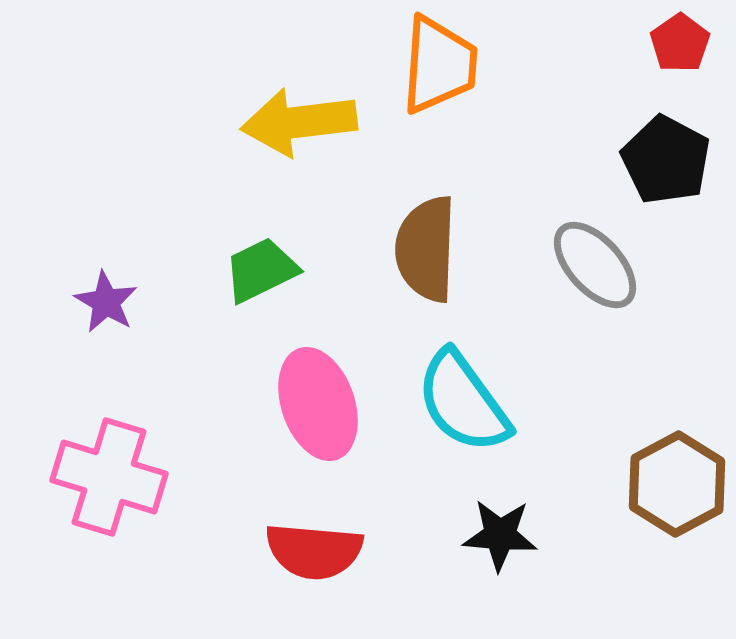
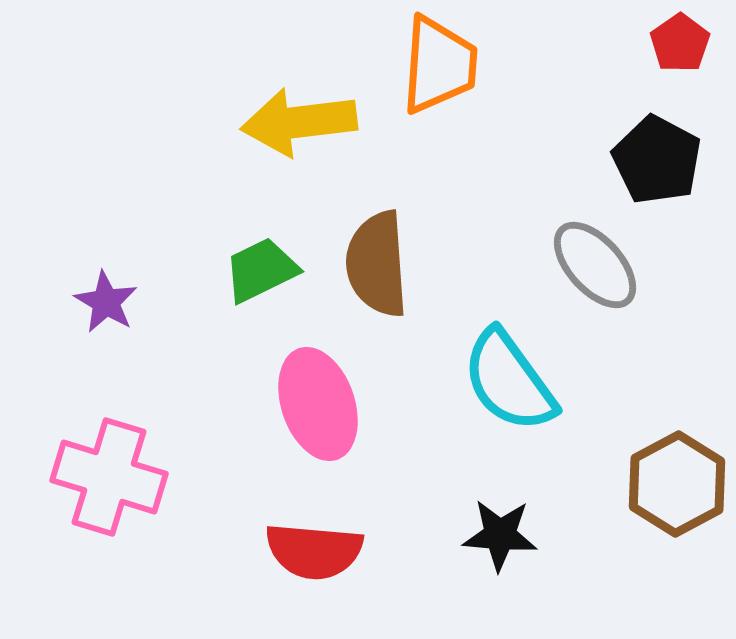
black pentagon: moved 9 px left
brown semicircle: moved 49 px left, 15 px down; rotated 6 degrees counterclockwise
cyan semicircle: moved 46 px right, 21 px up
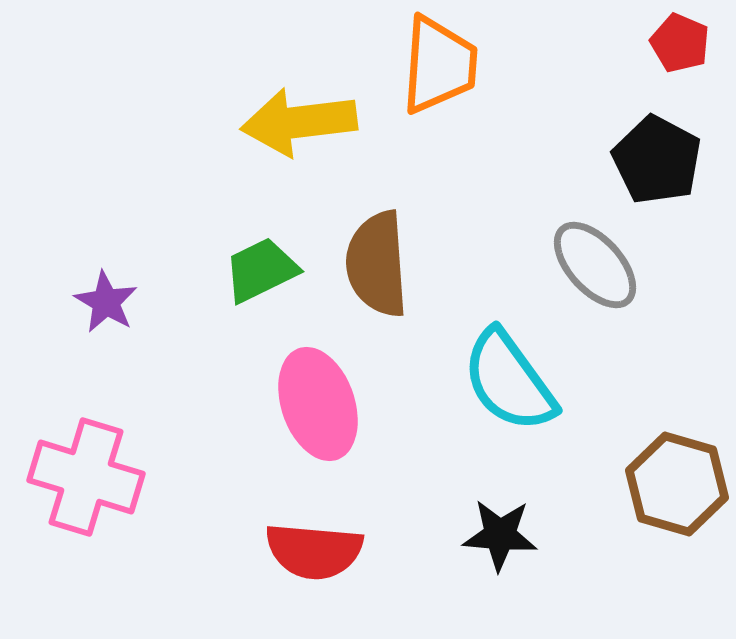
red pentagon: rotated 14 degrees counterclockwise
pink cross: moved 23 px left
brown hexagon: rotated 16 degrees counterclockwise
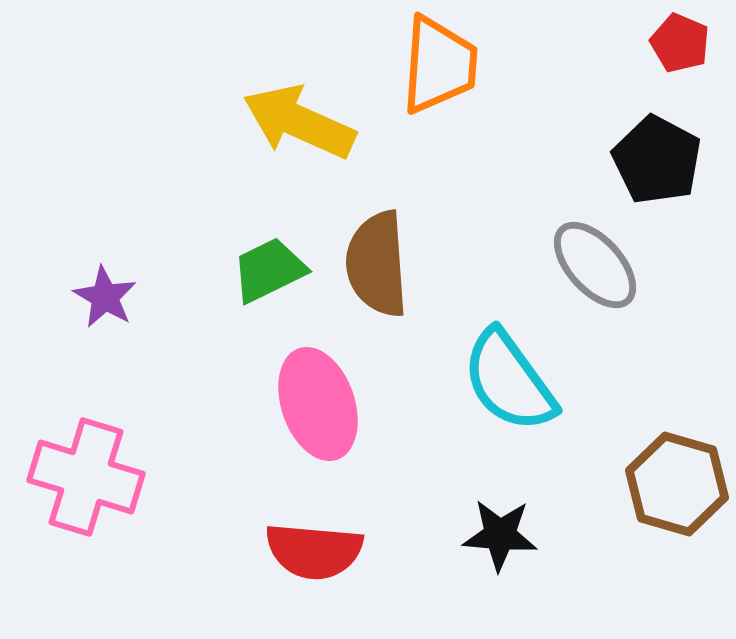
yellow arrow: rotated 31 degrees clockwise
green trapezoid: moved 8 px right
purple star: moved 1 px left, 5 px up
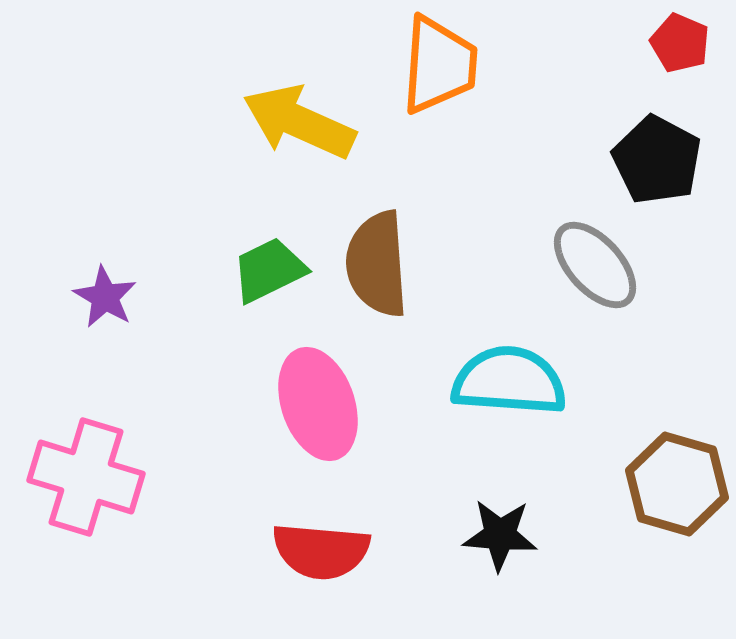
cyan semicircle: rotated 130 degrees clockwise
red semicircle: moved 7 px right
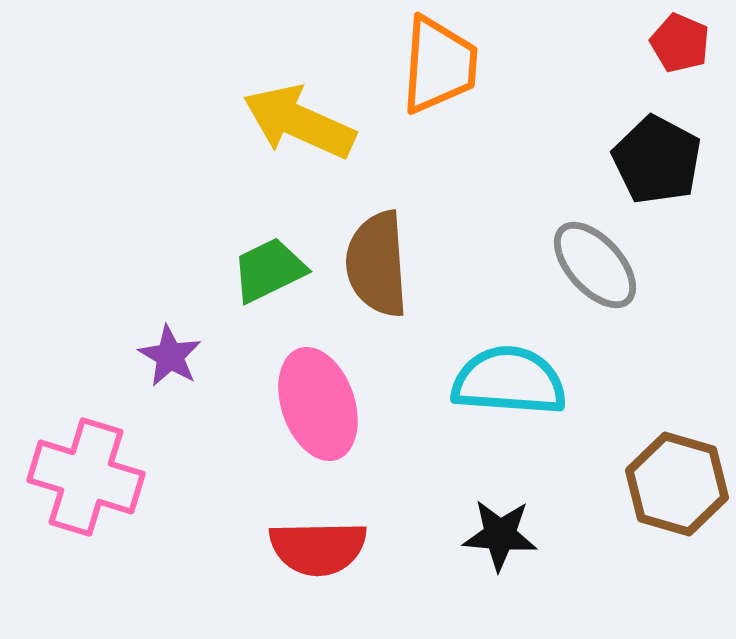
purple star: moved 65 px right, 59 px down
red semicircle: moved 3 px left, 3 px up; rotated 6 degrees counterclockwise
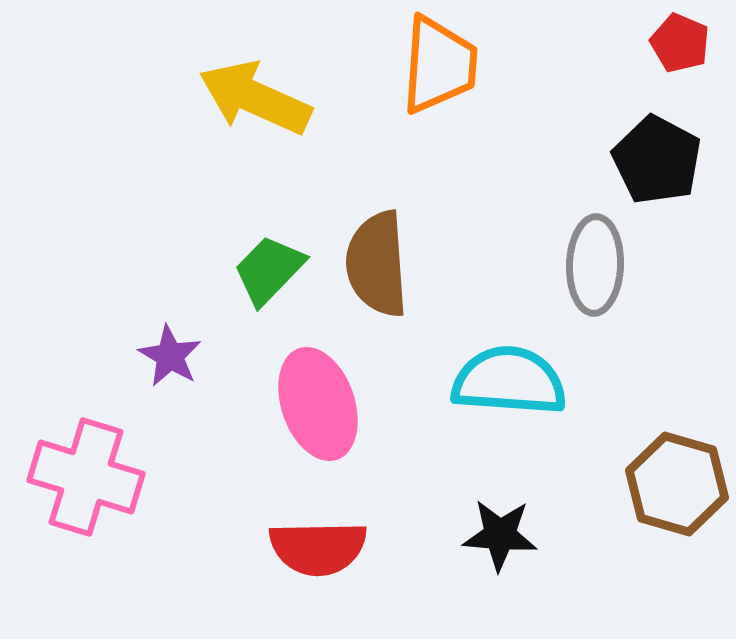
yellow arrow: moved 44 px left, 24 px up
gray ellipse: rotated 44 degrees clockwise
green trapezoid: rotated 20 degrees counterclockwise
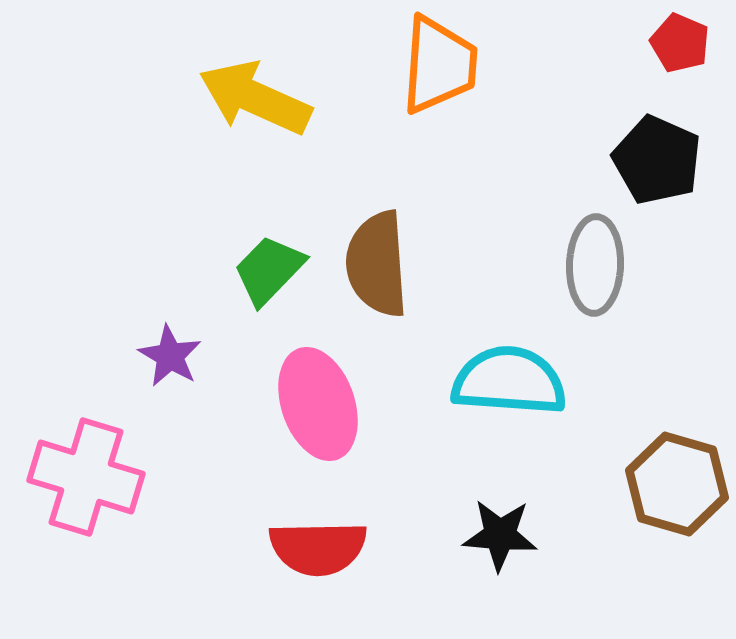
black pentagon: rotated 4 degrees counterclockwise
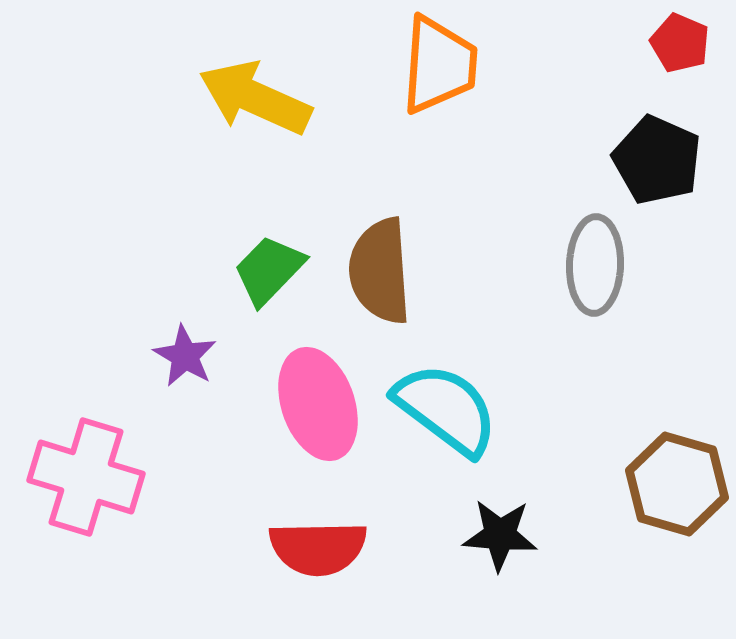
brown semicircle: moved 3 px right, 7 px down
purple star: moved 15 px right
cyan semicircle: moved 63 px left, 28 px down; rotated 33 degrees clockwise
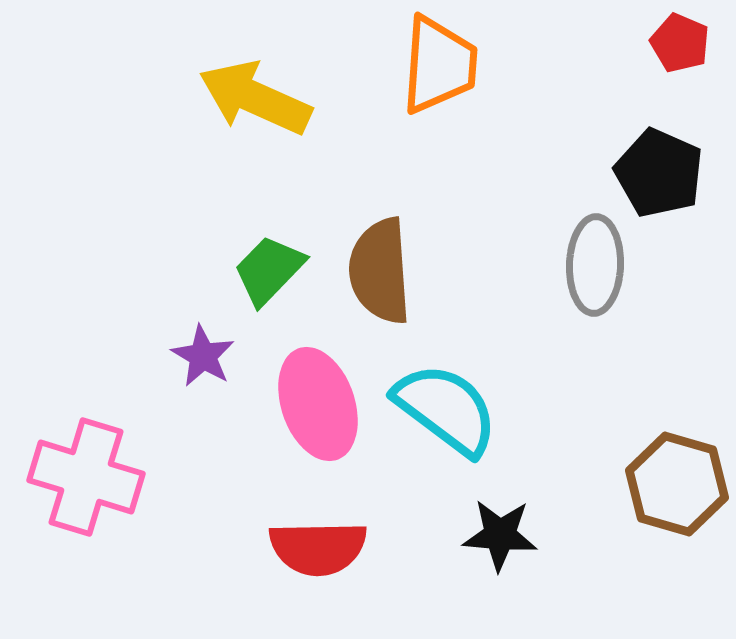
black pentagon: moved 2 px right, 13 px down
purple star: moved 18 px right
